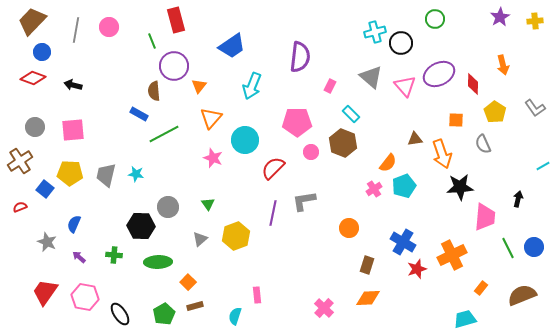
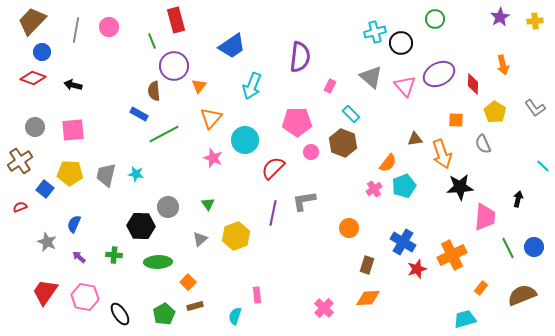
cyan line at (543, 166): rotated 72 degrees clockwise
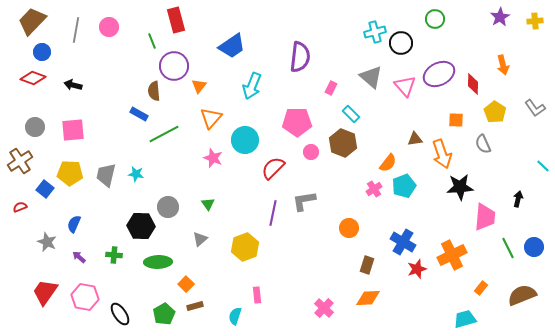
pink rectangle at (330, 86): moved 1 px right, 2 px down
yellow hexagon at (236, 236): moved 9 px right, 11 px down
orange square at (188, 282): moved 2 px left, 2 px down
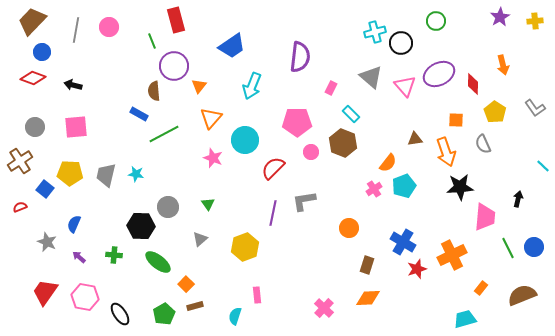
green circle at (435, 19): moved 1 px right, 2 px down
pink square at (73, 130): moved 3 px right, 3 px up
orange arrow at (442, 154): moved 4 px right, 2 px up
green ellipse at (158, 262): rotated 40 degrees clockwise
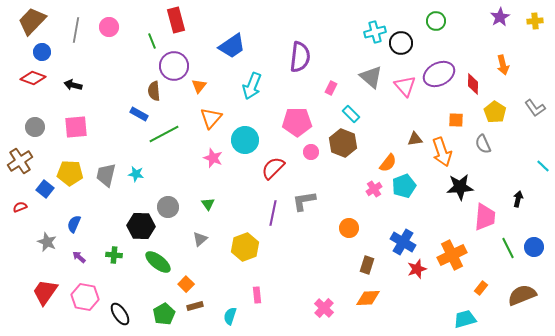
orange arrow at (446, 152): moved 4 px left
cyan semicircle at (235, 316): moved 5 px left
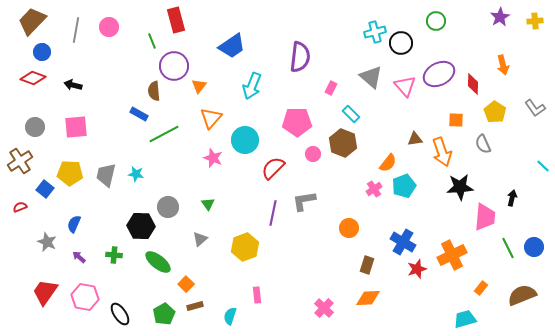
pink circle at (311, 152): moved 2 px right, 2 px down
black arrow at (518, 199): moved 6 px left, 1 px up
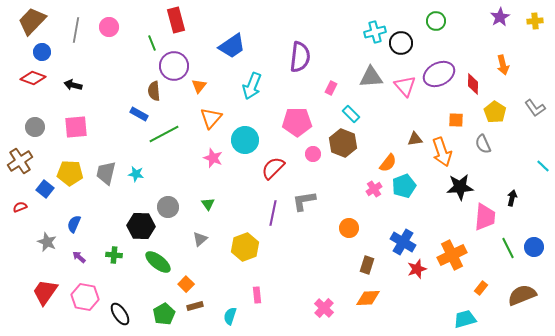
green line at (152, 41): moved 2 px down
gray triangle at (371, 77): rotated 45 degrees counterclockwise
gray trapezoid at (106, 175): moved 2 px up
